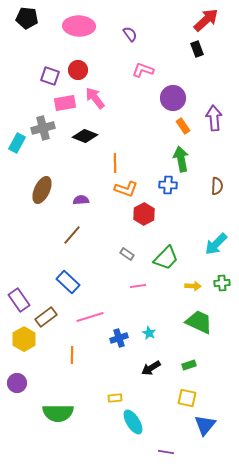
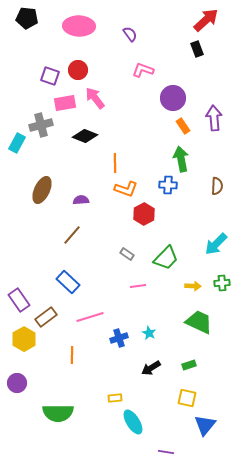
gray cross at (43, 128): moved 2 px left, 3 px up
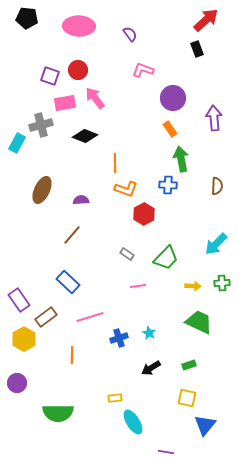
orange rectangle at (183, 126): moved 13 px left, 3 px down
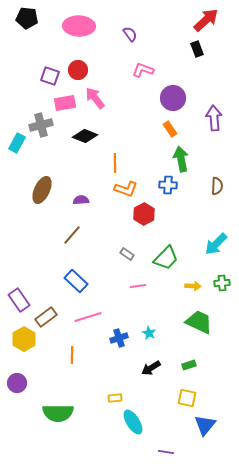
blue rectangle at (68, 282): moved 8 px right, 1 px up
pink line at (90, 317): moved 2 px left
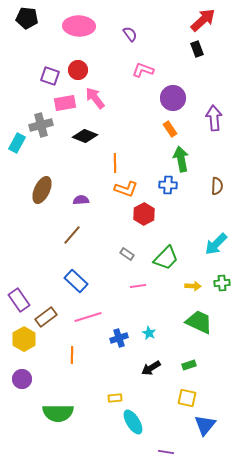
red arrow at (206, 20): moved 3 px left
purple circle at (17, 383): moved 5 px right, 4 px up
